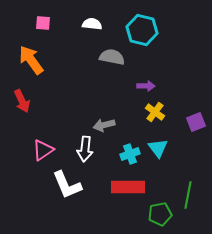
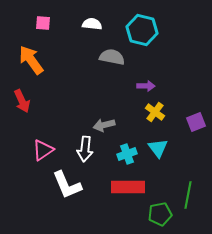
cyan cross: moved 3 px left
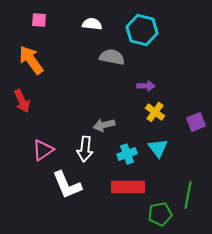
pink square: moved 4 px left, 3 px up
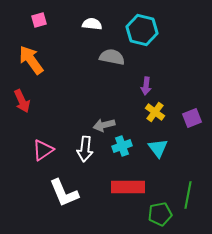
pink square: rotated 21 degrees counterclockwise
purple arrow: rotated 96 degrees clockwise
purple square: moved 4 px left, 4 px up
cyan cross: moved 5 px left, 8 px up
white L-shape: moved 3 px left, 8 px down
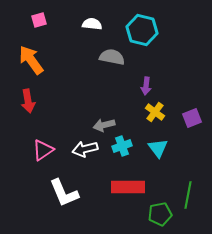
red arrow: moved 6 px right; rotated 15 degrees clockwise
white arrow: rotated 70 degrees clockwise
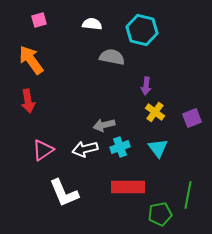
cyan cross: moved 2 px left, 1 px down
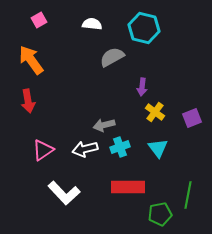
pink square: rotated 14 degrees counterclockwise
cyan hexagon: moved 2 px right, 2 px up
gray semicircle: rotated 40 degrees counterclockwise
purple arrow: moved 4 px left, 1 px down
white L-shape: rotated 20 degrees counterclockwise
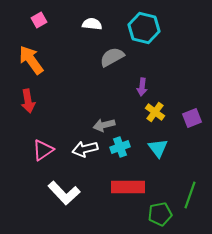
green line: moved 2 px right; rotated 8 degrees clockwise
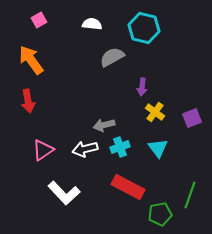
red rectangle: rotated 28 degrees clockwise
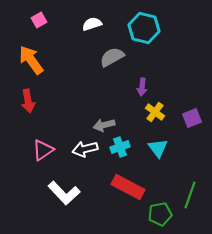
white semicircle: rotated 24 degrees counterclockwise
